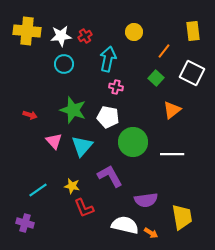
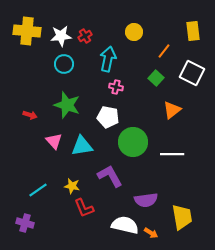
green star: moved 6 px left, 5 px up
cyan triangle: rotated 40 degrees clockwise
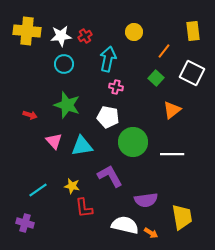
red L-shape: rotated 15 degrees clockwise
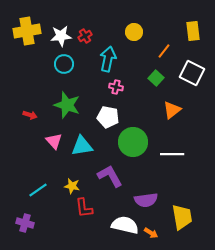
yellow cross: rotated 16 degrees counterclockwise
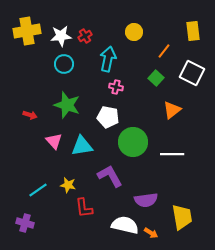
yellow star: moved 4 px left, 1 px up
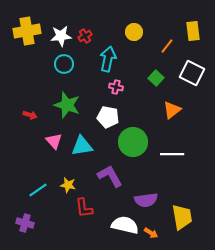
orange line: moved 3 px right, 5 px up
